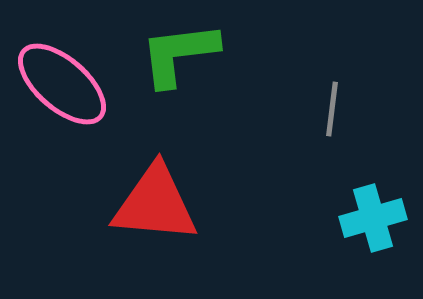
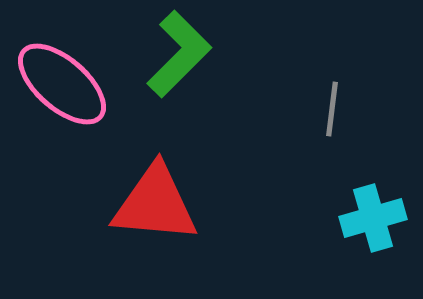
green L-shape: rotated 142 degrees clockwise
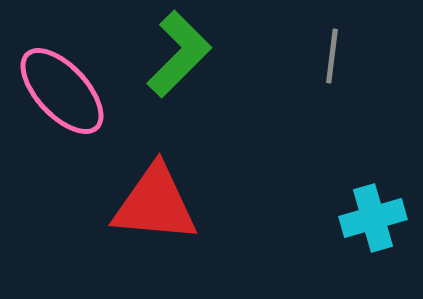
pink ellipse: moved 7 px down; rotated 6 degrees clockwise
gray line: moved 53 px up
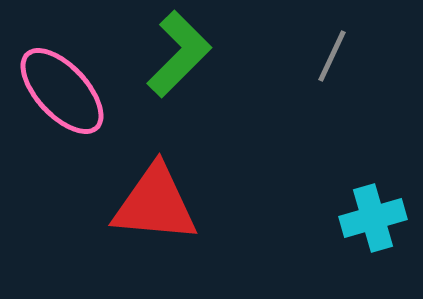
gray line: rotated 18 degrees clockwise
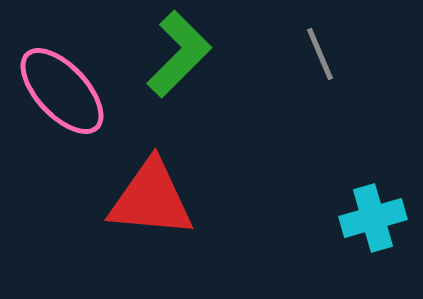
gray line: moved 12 px left, 2 px up; rotated 48 degrees counterclockwise
red triangle: moved 4 px left, 5 px up
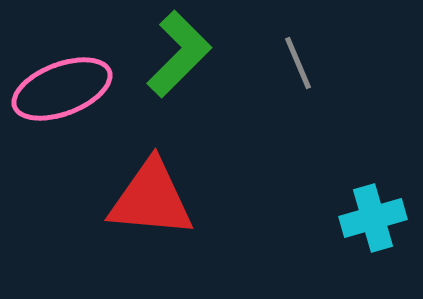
gray line: moved 22 px left, 9 px down
pink ellipse: moved 2 px up; rotated 68 degrees counterclockwise
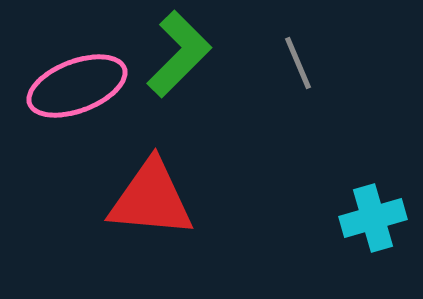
pink ellipse: moved 15 px right, 3 px up
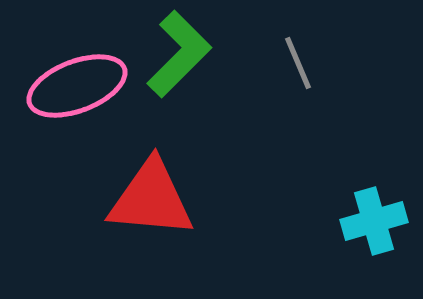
cyan cross: moved 1 px right, 3 px down
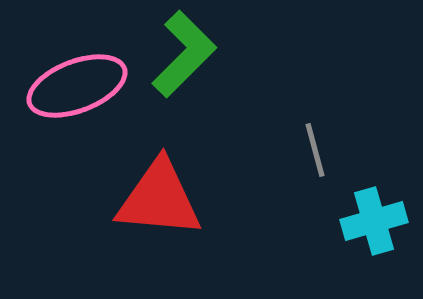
green L-shape: moved 5 px right
gray line: moved 17 px right, 87 px down; rotated 8 degrees clockwise
red triangle: moved 8 px right
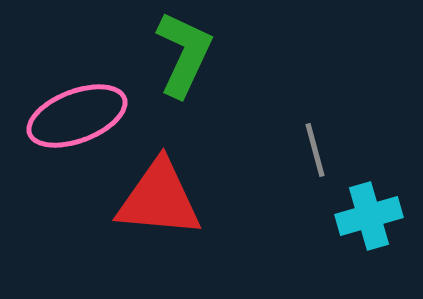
green L-shape: rotated 20 degrees counterclockwise
pink ellipse: moved 30 px down
cyan cross: moved 5 px left, 5 px up
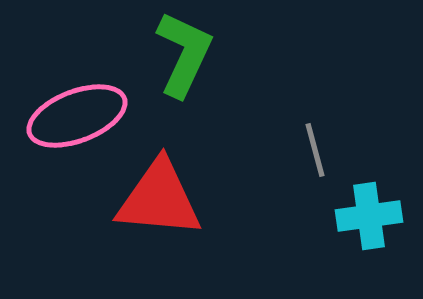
cyan cross: rotated 8 degrees clockwise
